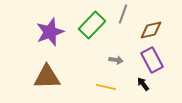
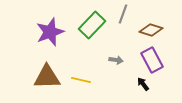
brown diamond: rotated 30 degrees clockwise
yellow line: moved 25 px left, 7 px up
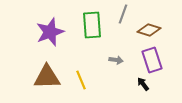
green rectangle: rotated 48 degrees counterclockwise
brown diamond: moved 2 px left
purple rectangle: rotated 10 degrees clockwise
yellow line: rotated 54 degrees clockwise
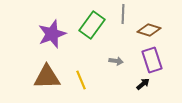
gray line: rotated 18 degrees counterclockwise
green rectangle: rotated 40 degrees clockwise
purple star: moved 2 px right, 2 px down
gray arrow: moved 1 px down
black arrow: rotated 88 degrees clockwise
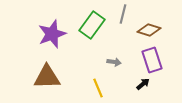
gray line: rotated 12 degrees clockwise
gray arrow: moved 2 px left, 1 px down
yellow line: moved 17 px right, 8 px down
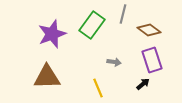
brown diamond: rotated 20 degrees clockwise
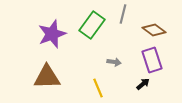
brown diamond: moved 5 px right
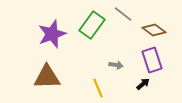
gray line: rotated 66 degrees counterclockwise
gray arrow: moved 2 px right, 3 px down
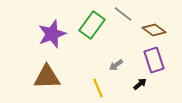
purple rectangle: moved 2 px right
gray arrow: rotated 136 degrees clockwise
black arrow: moved 3 px left
